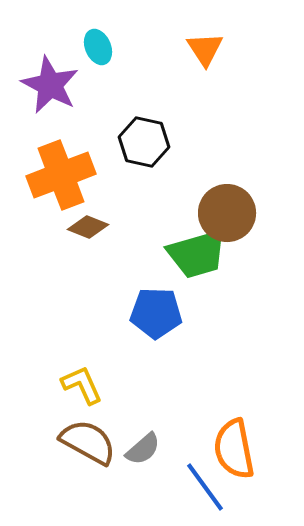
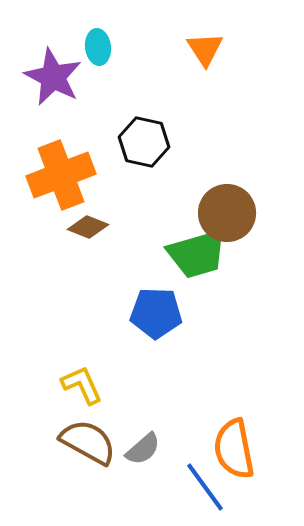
cyan ellipse: rotated 16 degrees clockwise
purple star: moved 3 px right, 8 px up
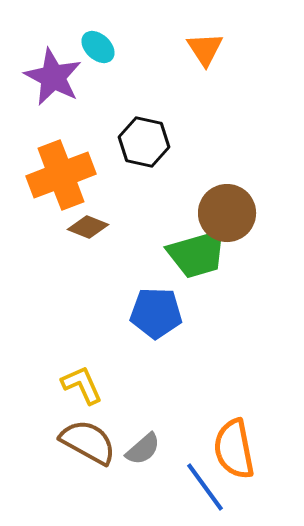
cyan ellipse: rotated 40 degrees counterclockwise
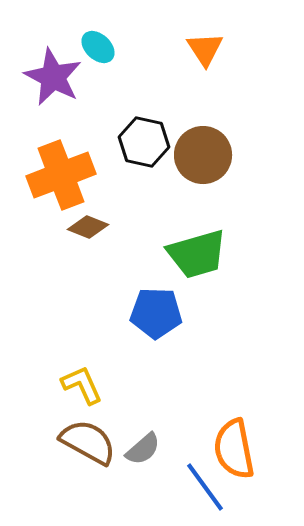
brown circle: moved 24 px left, 58 px up
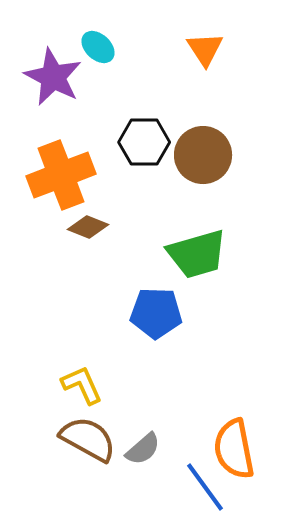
black hexagon: rotated 12 degrees counterclockwise
brown semicircle: moved 3 px up
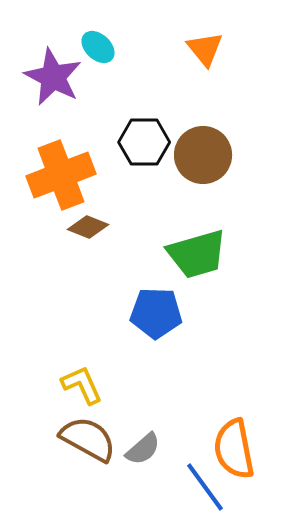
orange triangle: rotated 6 degrees counterclockwise
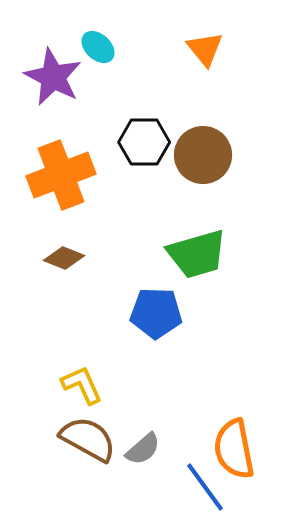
brown diamond: moved 24 px left, 31 px down
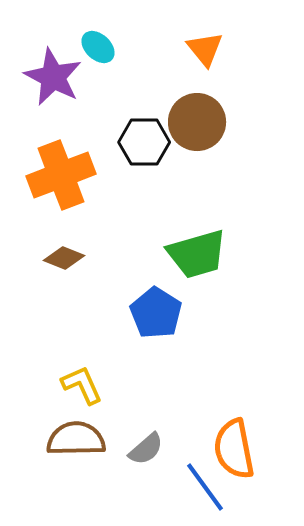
brown circle: moved 6 px left, 33 px up
blue pentagon: rotated 30 degrees clockwise
brown semicircle: moved 12 px left; rotated 30 degrees counterclockwise
gray semicircle: moved 3 px right
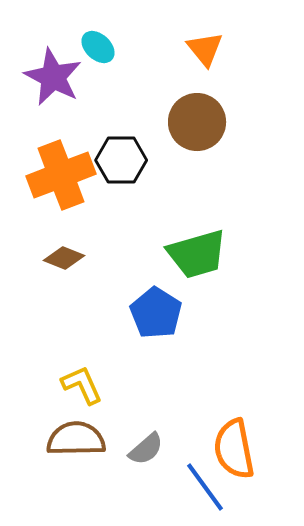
black hexagon: moved 23 px left, 18 px down
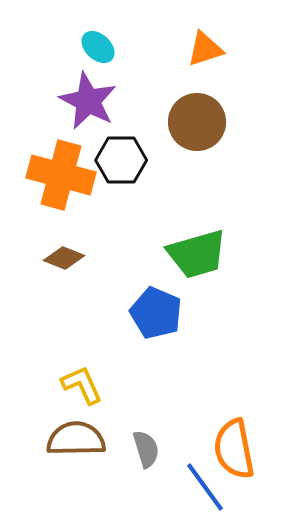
orange triangle: rotated 51 degrees clockwise
purple star: moved 35 px right, 24 px down
orange cross: rotated 36 degrees clockwise
blue pentagon: rotated 9 degrees counterclockwise
gray semicircle: rotated 66 degrees counterclockwise
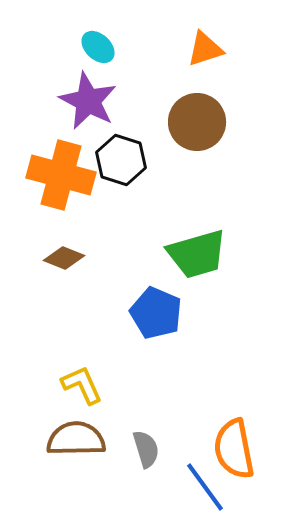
black hexagon: rotated 18 degrees clockwise
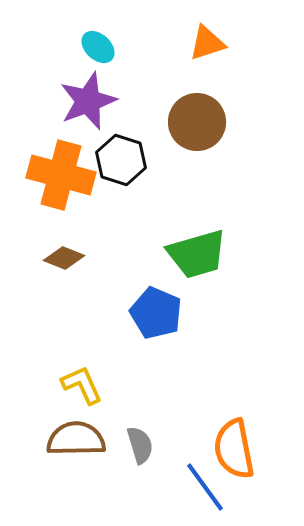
orange triangle: moved 2 px right, 6 px up
purple star: rotated 24 degrees clockwise
gray semicircle: moved 6 px left, 4 px up
